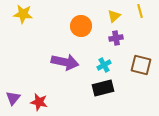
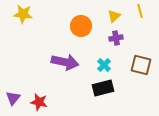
cyan cross: rotated 16 degrees counterclockwise
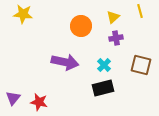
yellow triangle: moved 1 px left, 1 px down
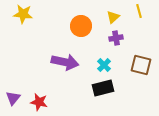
yellow line: moved 1 px left
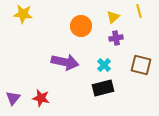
red star: moved 2 px right, 4 px up
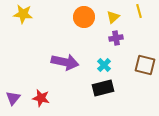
orange circle: moved 3 px right, 9 px up
brown square: moved 4 px right
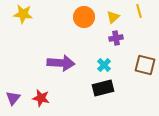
purple arrow: moved 4 px left, 1 px down; rotated 8 degrees counterclockwise
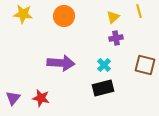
orange circle: moved 20 px left, 1 px up
